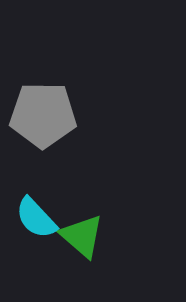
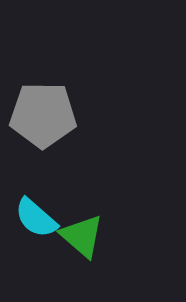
cyan semicircle: rotated 6 degrees counterclockwise
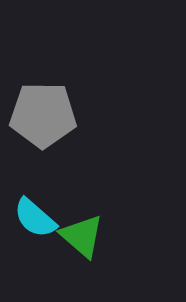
cyan semicircle: moved 1 px left
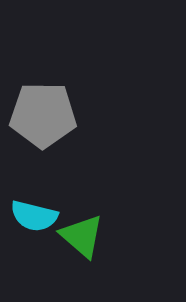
cyan semicircle: moved 1 px left, 2 px up; rotated 27 degrees counterclockwise
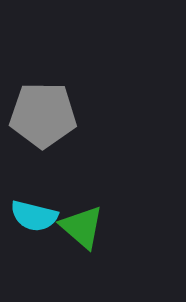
green triangle: moved 9 px up
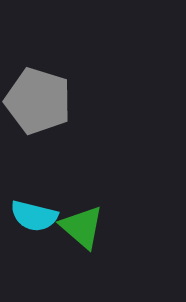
gray pentagon: moved 5 px left, 14 px up; rotated 16 degrees clockwise
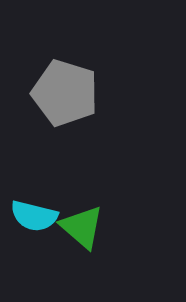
gray pentagon: moved 27 px right, 8 px up
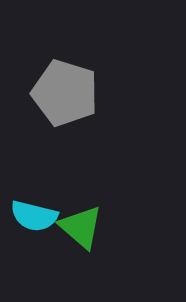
green triangle: moved 1 px left
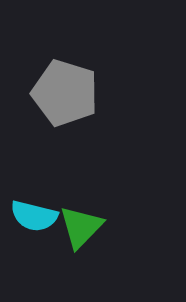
green triangle: rotated 33 degrees clockwise
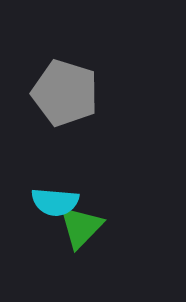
cyan semicircle: moved 21 px right, 14 px up; rotated 9 degrees counterclockwise
